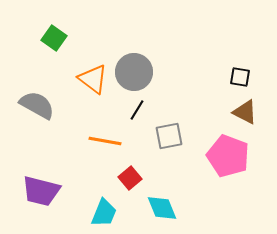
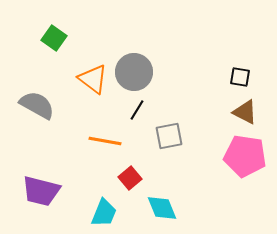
pink pentagon: moved 17 px right; rotated 12 degrees counterclockwise
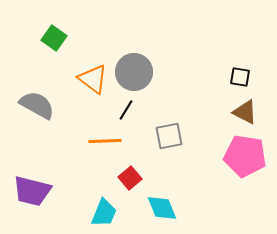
black line: moved 11 px left
orange line: rotated 12 degrees counterclockwise
purple trapezoid: moved 9 px left
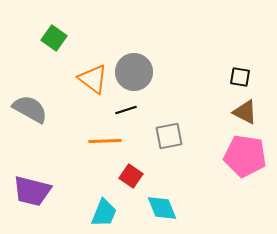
gray semicircle: moved 7 px left, 4 px down
black line: rotated 40 degrees clockwise
red square: moved 1 px right, 2 px up; rotated 15 degrees counterclockwise
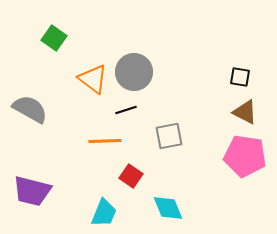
cyan diamond: moved 6 px right
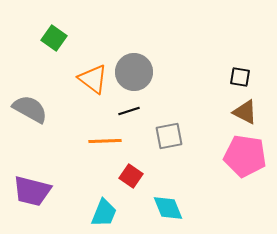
black line: moved 3 px right, 1 px down
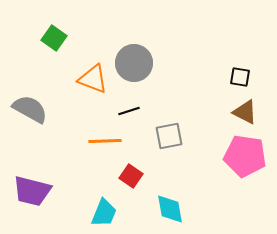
gray circle: moved 9 px up
orange triangle: rotated 16 degrees counterclockwise
cyan diamond: moved 2 px right, 1 px down; rotated 12 degrees clockwise
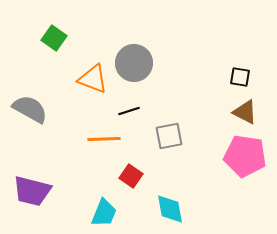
orange line: moved 1 px left, 2 px up
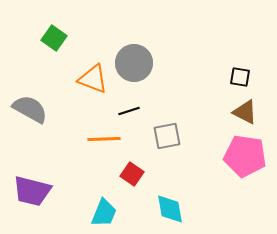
gray square: moved 2 px left
red square: moved 1 px right, 2 px up
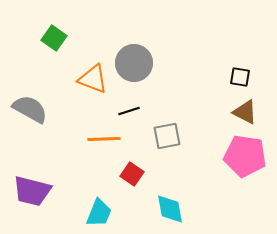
cyan trapezoid: moved 5 px left
